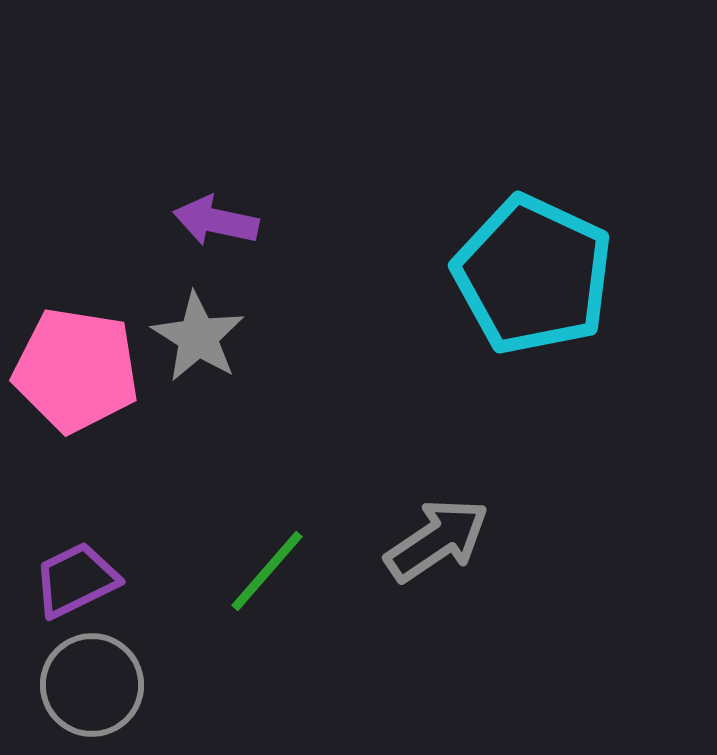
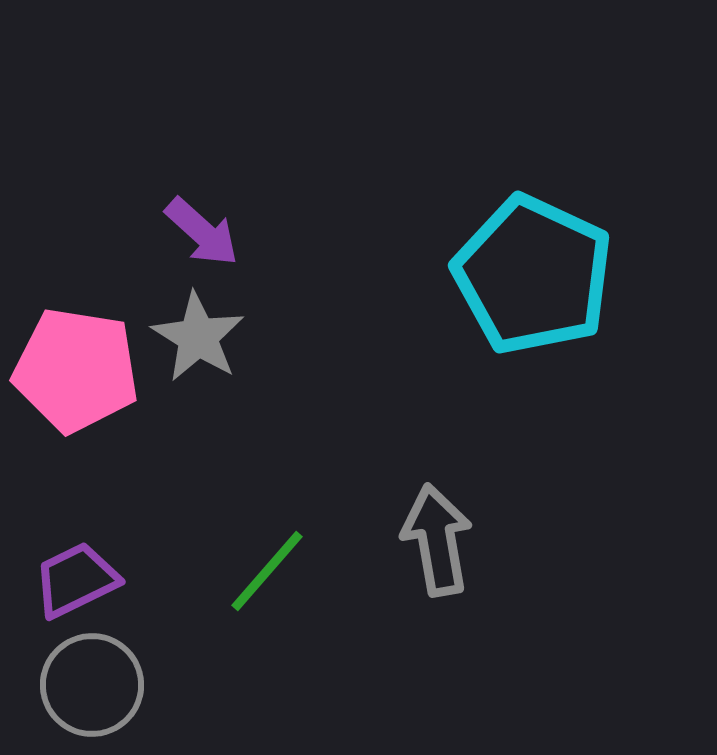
purple arrow: moved 14 px left, 11 px down; rotated 150 degrees counterclockwise
gray arrow: rotated 66 degrees counterclockwise
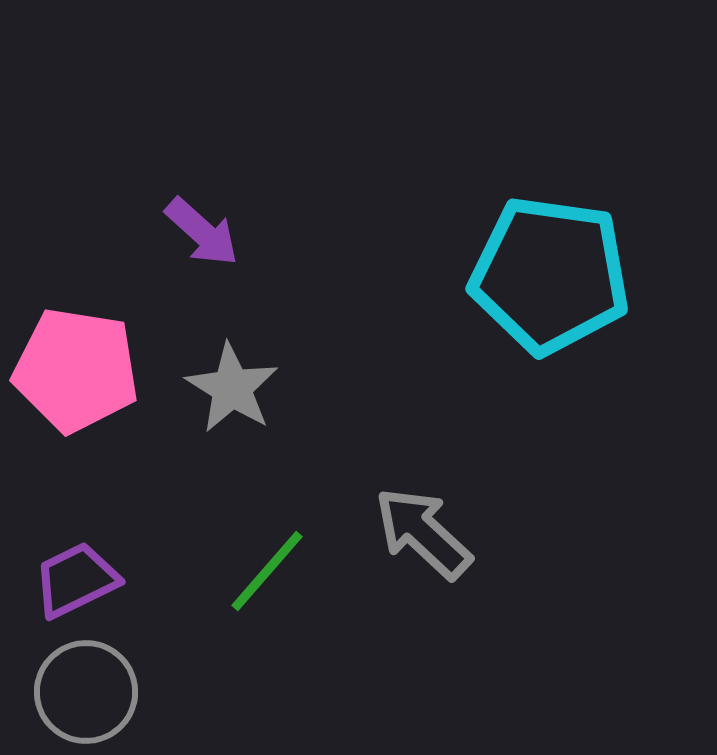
cyan pentagon: moved 17 px right; rotated 17 degrees counterclockwise
gray star: moved 34 px right, 51 px down
gray arrow: moved 14 px left, 7 px up; rotated 37 degrees counterclockwise
gray circle: moved 6 px left, 7 px down
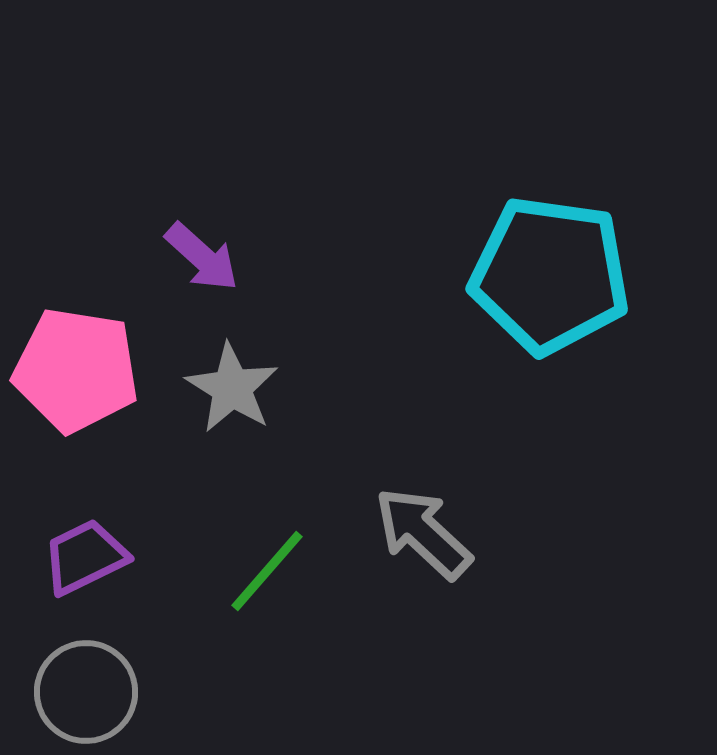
purple arrow: moved 25 px down
purple trapezoid: moved 9 px right, 23 px up
